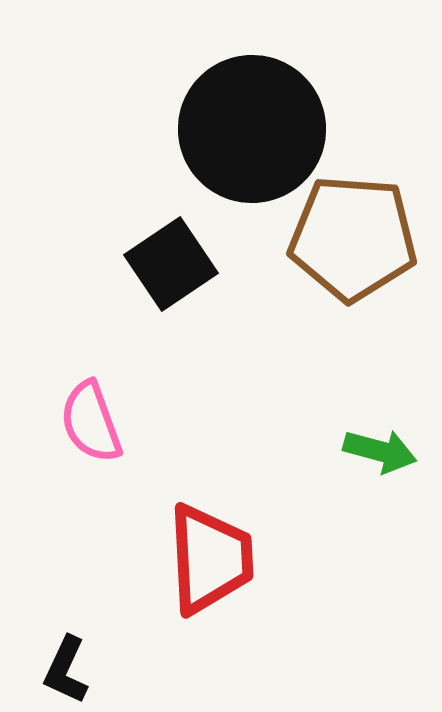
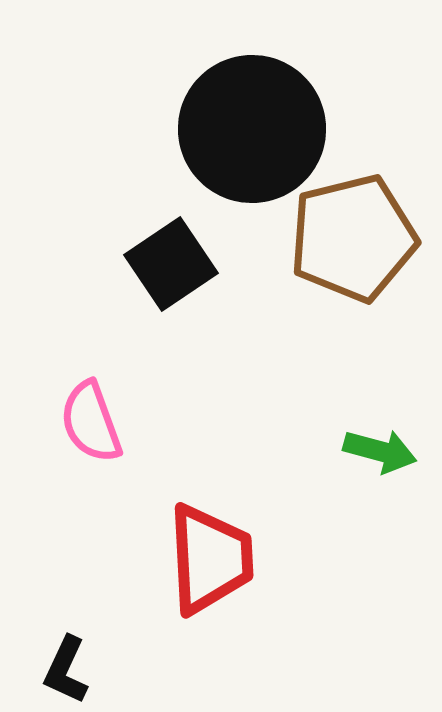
brown pentagon: rotated 18 degrees counterclockwise
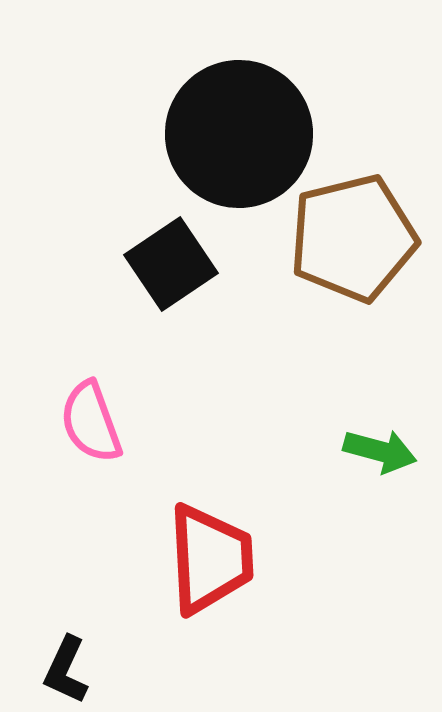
black circle: moved 13 px left, 5 px down
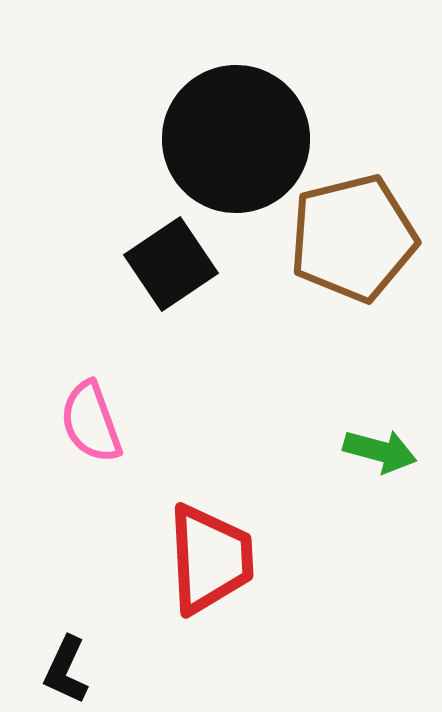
black circle: moved 3 px left, 5 px down
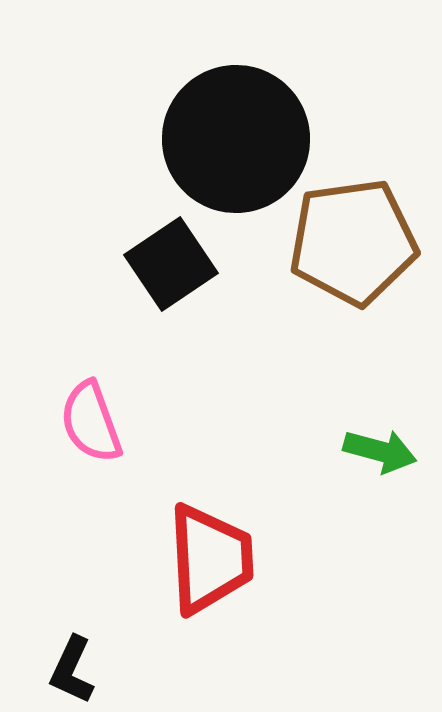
brown pentagon: moved 4 px down; rotated 6 degrees clockwise
black L-shape: moved 6 px right
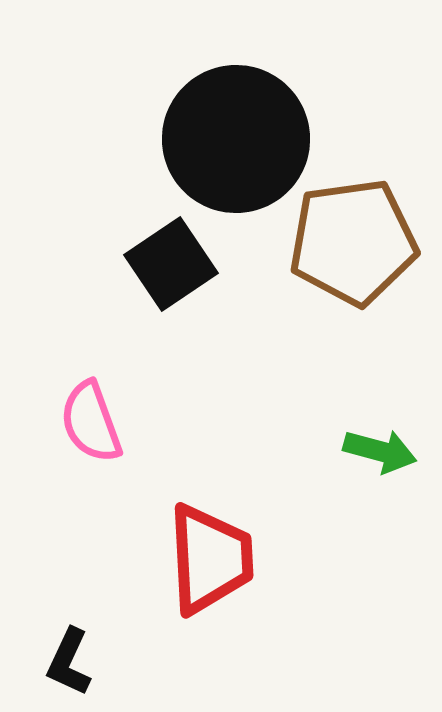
black L-shape: moved 3 px left, 8 px up
